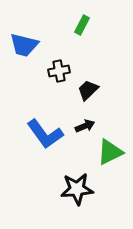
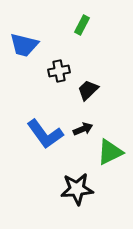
black arrow: moved 2 px left, 3 px down
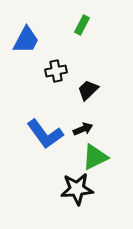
blue trapezoid: moved 2 px right, 5 px up; rotated 76 degrees counterclockwise
black cross: moved 3 px left
green triangle: moved 15 px left, 5 px down
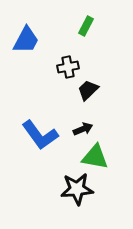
green rectangle: moved 4 px right, 1 px down
black cross: moved 12 px right, 4 px up
blue L-shape: moved 5 px left, 1 px down
green triangle: rotated 36 degrees clockwise
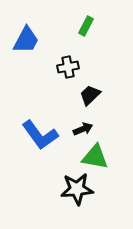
black trapezoid: moved 2 px right, 5 px down
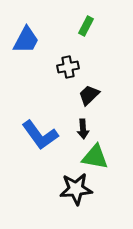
black trapezoid: moved 1 px left
black arrow: rotated 108 degrees clockwise
black star: moved 1 px left
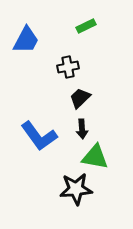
green rectangle: rotated 36 degrees clockwise
black trapezoid: moved 9 px left, 3 px down
black arrow: moved 1 px left
blue L-shape: moved 1 px left, 1 px down
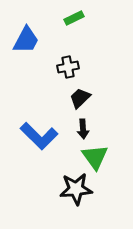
green rectangle: moved 12 px left, 8 px up
black arrow: moved 1 px right
blue L-shape: rotated 9 degrees counterclockwise
green triangle: rotated 44 degrees clockwise
